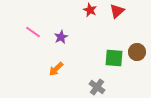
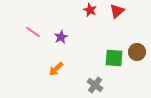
gray cross: moved 2 px left, 2 px up
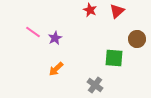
purple star: moved 6 px left, 1 px down
brown circle: moved 13 px up
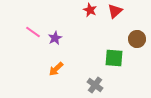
red triangle: moved 2 px left
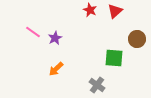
gray cross: moved 2 px right
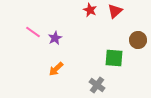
brown circle: moved 1 px right, 1 px down
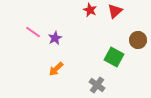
green square: moved 1 px up; rotated 24 degrees clockwise
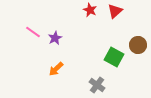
brown circle: moved 5 px down
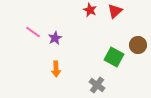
orange arrow: rotated 49 degrees counterclockwise
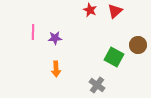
pink line: rotated 56 degrees clockwise
purple star: rotated 24 degrees clockwise
